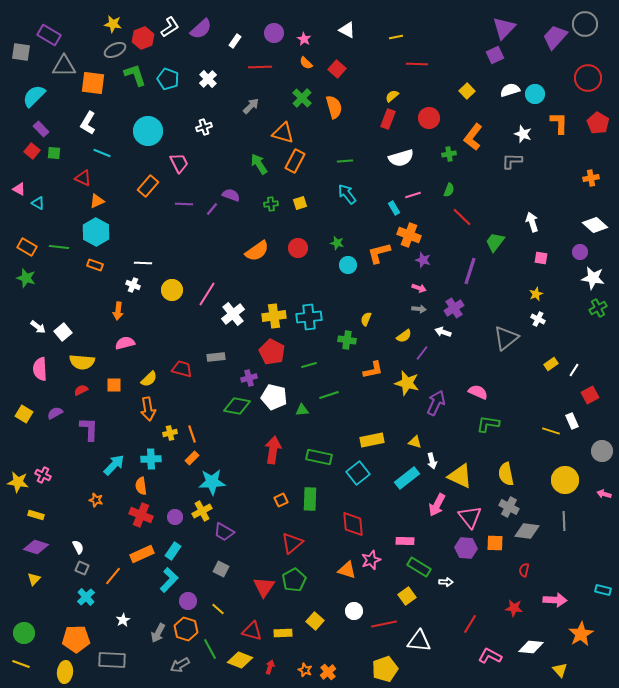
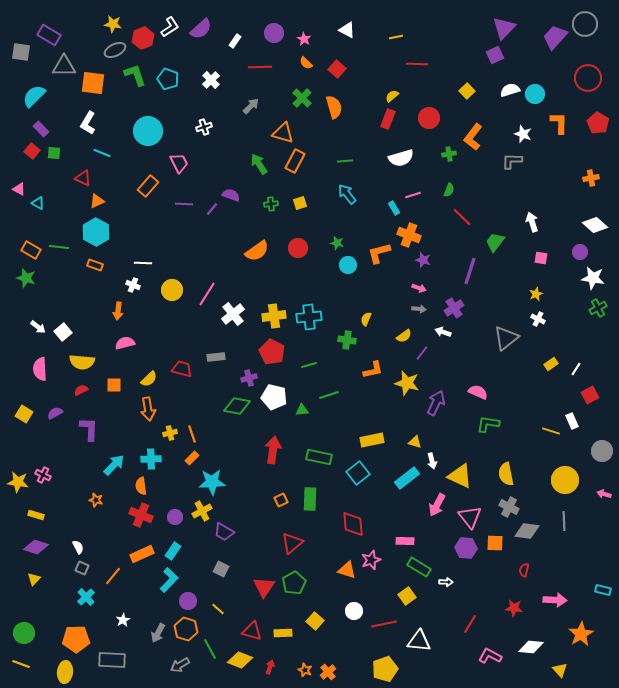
white cross at (208, 79): moved 3 px right, 1 px down
orange rectangle at (27, 247): moved 4 px right, 3 px down
white line at (574, 370): moved 2 px right, 1 px up
green pentagon at (294, 580): moved 3 px down
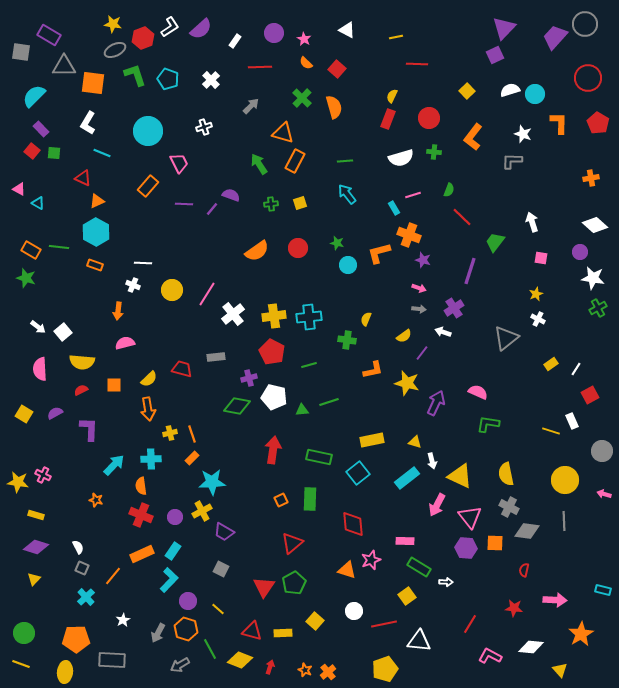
yellow semicircle at (392, 96): rotated 24 degrees counterclockwise
green cross at (449, 154): moved 15 px left, 2 px up; rotated 16 degrees clockwise
green line at (329, 395): moved 7 px down
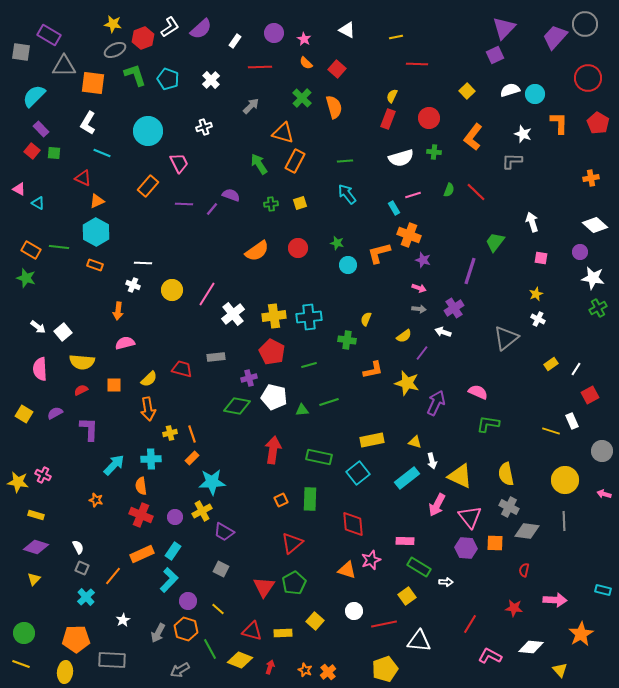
red line at (462, 217): moved 14 px right, 25 px up
gray arrow at (180, 665): moved 5 px down
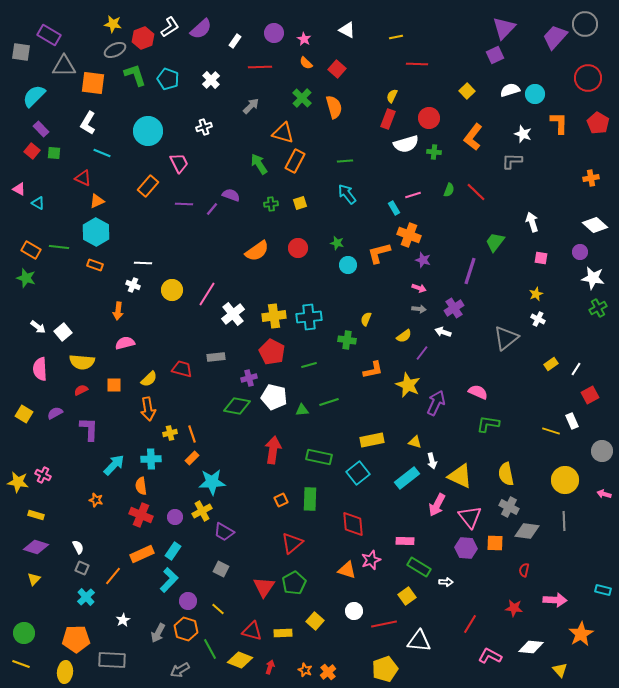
white semicircle at (401, 158): moved 5 px right, 14 px up
yellow star at (407, 383): moved 1 px right, 2 px down; rotated 10 degrees clockwise
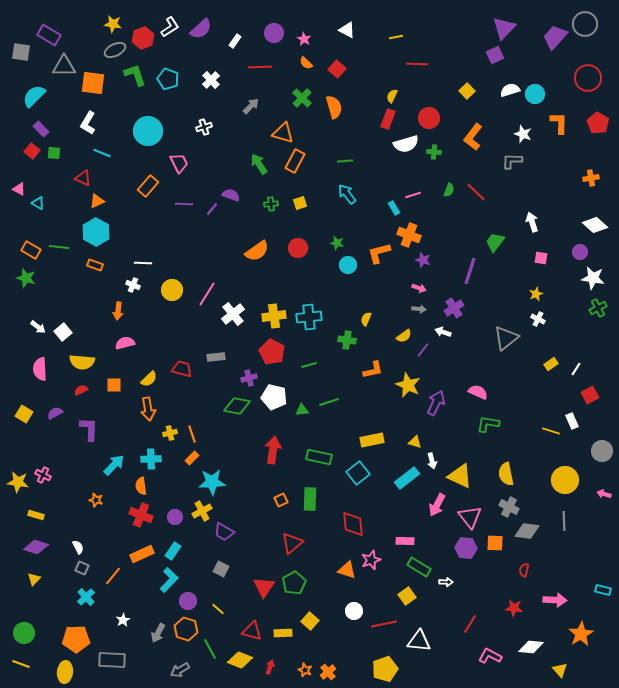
purple line at (422, 353): moved 1 px right, 3 px up
yellow square at (315, 621): moved 5 px left
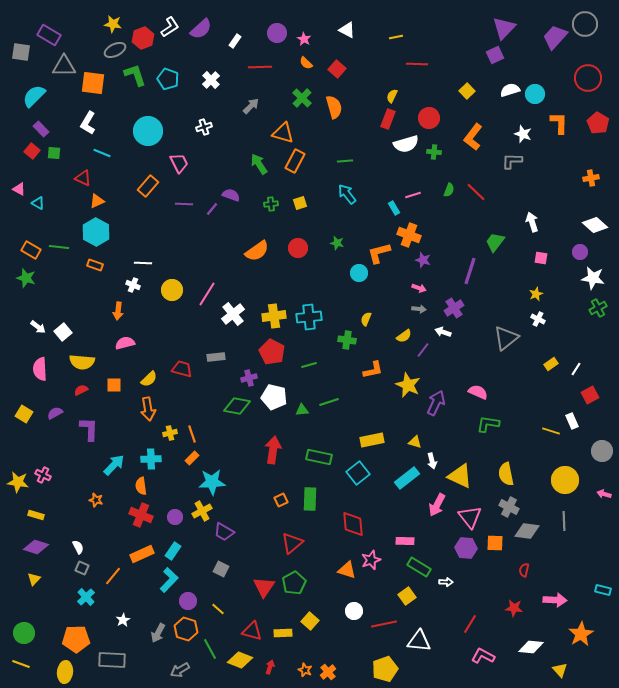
purple circle at (274, 33): moved 3 px right
cyan circle at (348, 265): moved 11 px right, 8 px down
pink L-shape at (490, 656): moved 7 px left
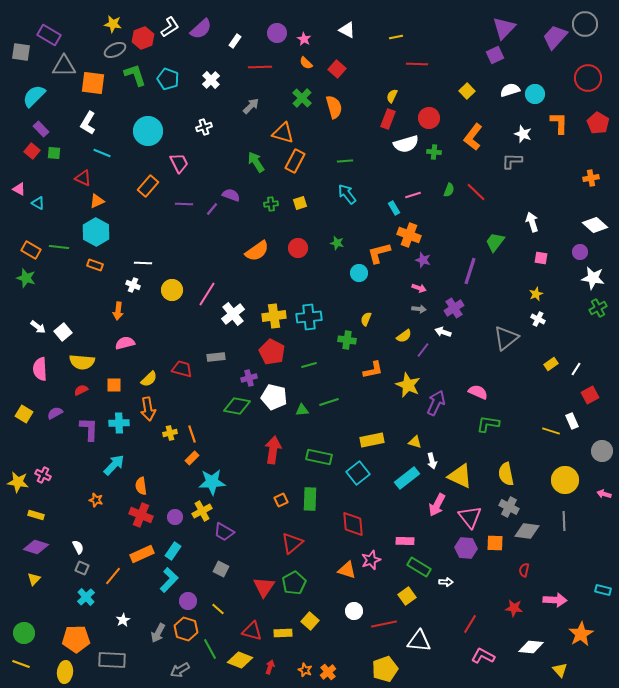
green arrow at (259, 164): moved 3 px left, 2 px up
cyan cross at (151, 459): moved 32 px left, 36 px up
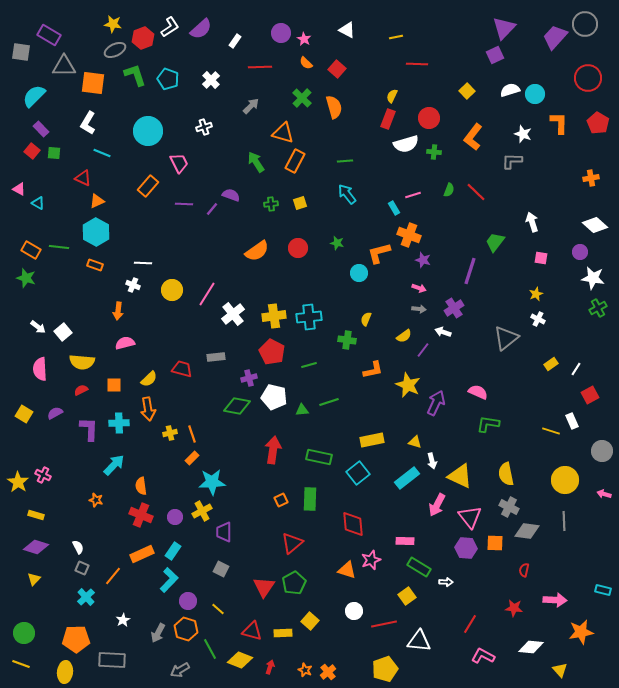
purple circle at (277, 33): moved 4 px right
yellow star at (18, 482): rotated 25 degrees clockwise
purple trapezoid at (224, 532): rotated 60 degrees clockwise
orange star at (581, 634): moved 2 px up; rotated 20 degrees clockwise
